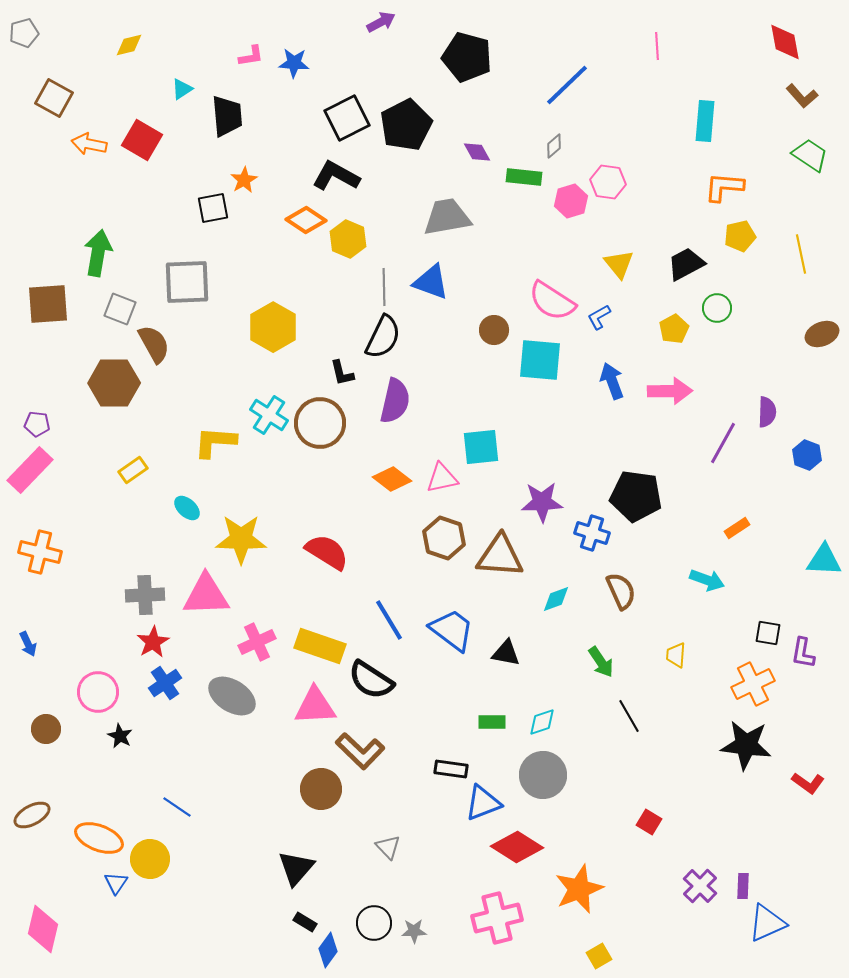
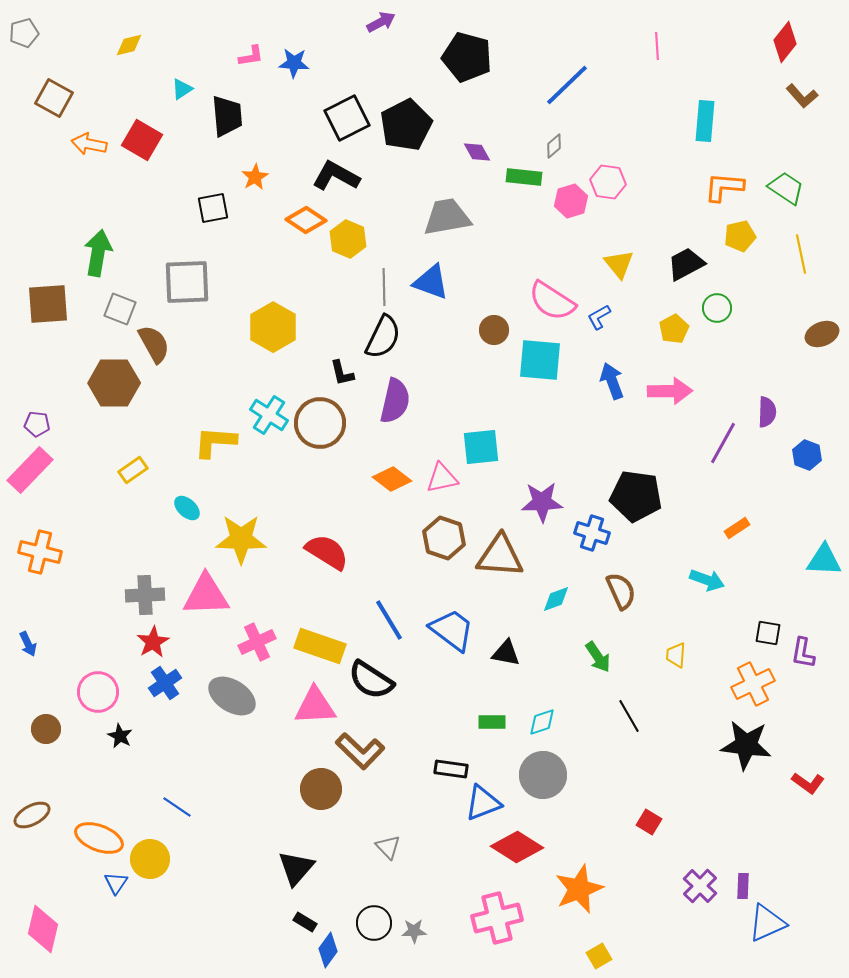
red diamond at (785, 42): rotated 48 degrees clockwise
green trapezoid at (810, 155): moved 24 px left, 33 px down
orange star at (244, 180): moved 11 px right, 3 px up
green arrow at (601, 662): moved 3 px left, 5 px up
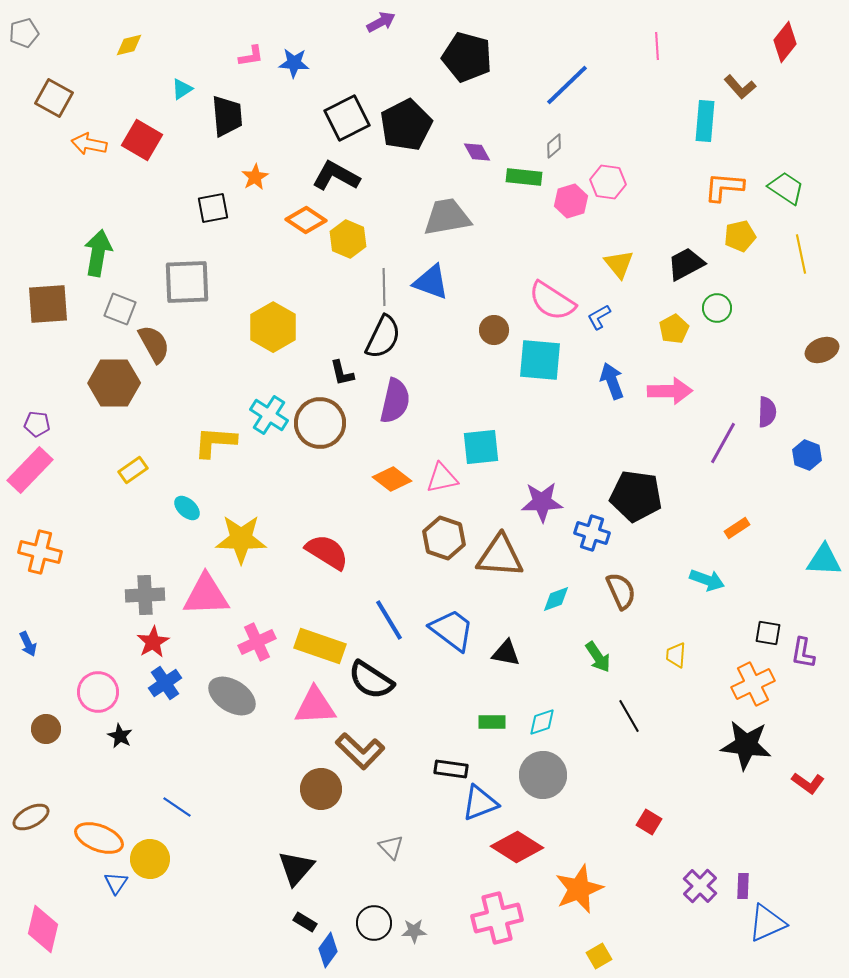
brown L-shape at (802, 96): moved 62 px left, 9 px up
brown ellipse at (822, 334): moved 16 px down
blue triangle at (483, 803): moved 3 px left
brown ellipse at (32, 815): moved 1 px left, 2 px down
gray triangle at (388, 847): moved 3 px right
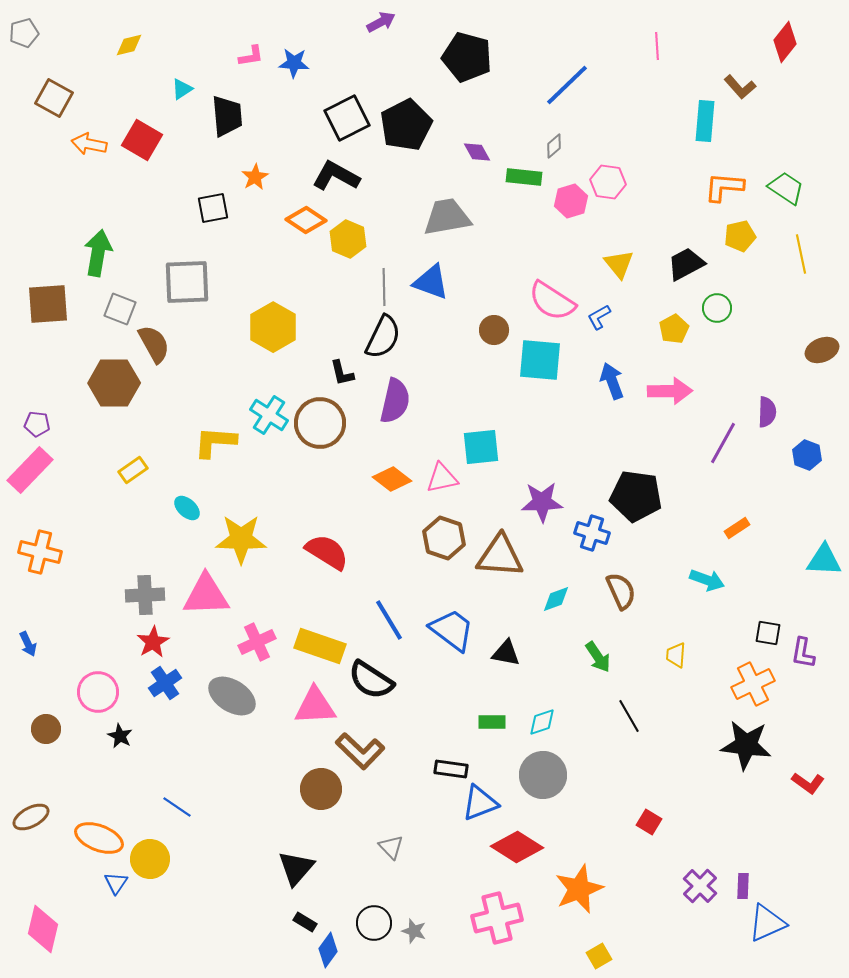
gray star at (414, 931): rotated 20 degrees clockwise
